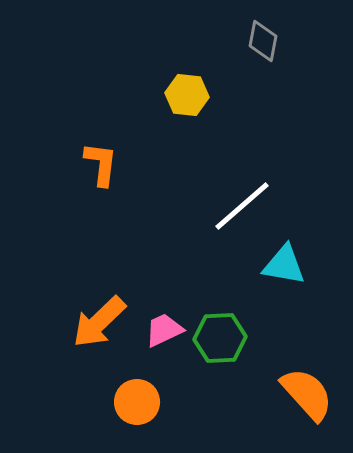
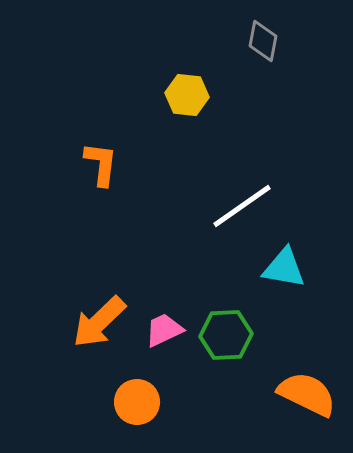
white line: rotated 6 degrees clockwise
cyan triangle: moved 3 px down
green hexagon: moved 6 px right, 3 px up
orange semicircle: rotated 22 degrees counterclockwise
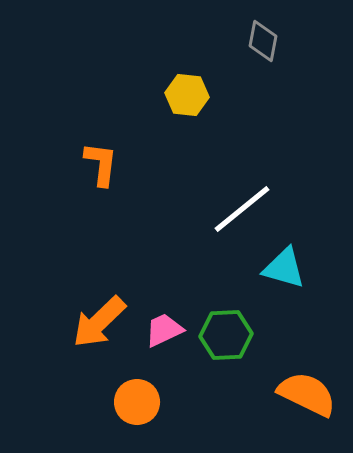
white line: moved 3 px down; rotated 4 degrees counterclockwise
cyan triangle: rotated 6 degrees clockwise
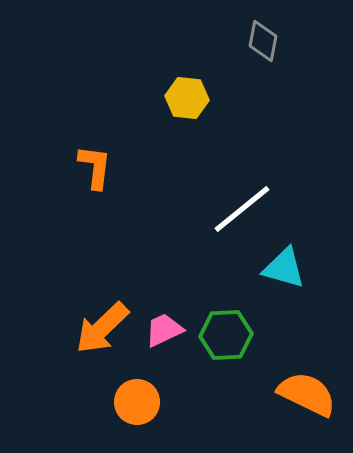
yellow hexagon: moved 3 px down
orange L-shape: moved 6 px left, 3 px down
orange arrow: moved 3 px right, 6 px down
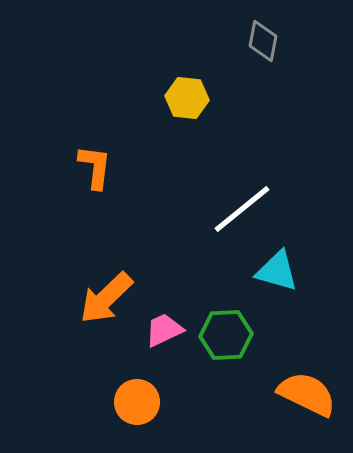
cyan triangle: moved 7 px left, 3 px down
orange arrow: moved 4 px right, 30 px up
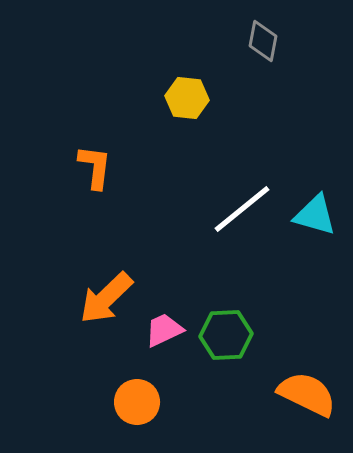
cyan triangle: moved 38 px right, 56 px up
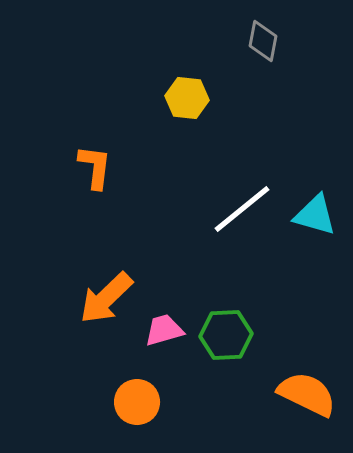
pink trapezoid: rotated 9 degrees clockwise
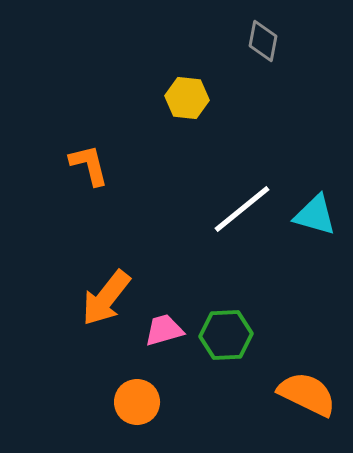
orange L-shape: moved 6 px left, 2 px up; rotated 21 degrees counterclockwise
orange arrow: rotated 8 degrees counterclockwise
